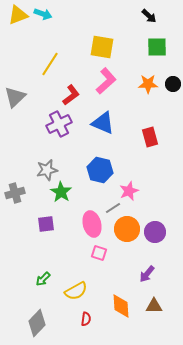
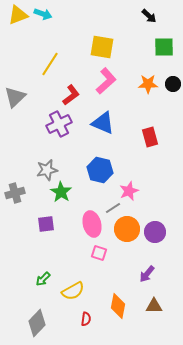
green square: moved 7 px right
yellow semicircle: moved 3 px left
orange diamond: moved 3 px left; rotated 15 degrees clockwise
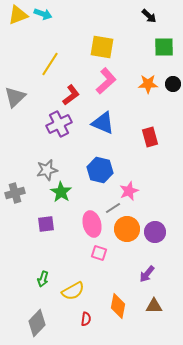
green arrow: rotated 28 degrees counterclockwise
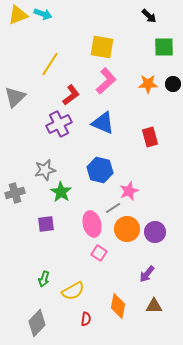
gray star: moved 2 px left
pink square: rotated 14 degrees clockwise
green arrow: moved 1 px right
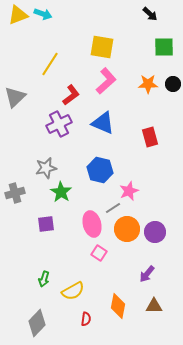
black arrow: moved 1 px right, 2 px up
gray star: moved 1 px right, 2 px up
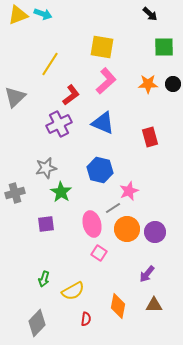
brown triangle: moved 1 px up
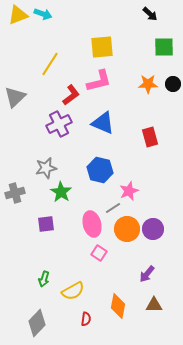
yellow square: rotated 15 degrees counterclockwise
pink L-shape: moved 7 px left; rotated 28 degrees clockwise
purple circle: moved 2 px left, 3 px up
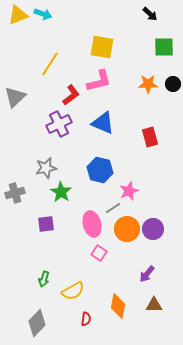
yellow square: rotated 15 degrees clockwise
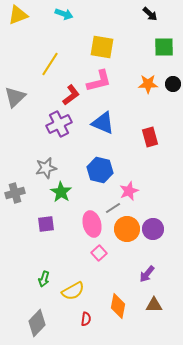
cyan arrow: moved 21 px right
pink square: rotated 14 degrees clockwise
